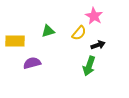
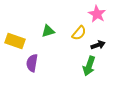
pink star: moved 3 px right, 2 px up
yellow rectangle: rotated 18 degrees clockwise
purple semicircle: rotated 66 degrees counterclockwise
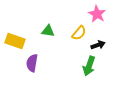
green triangle: rotated 24 degrees clockwise
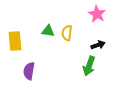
yellow semicircle: moved 12 px left; rotated 147 degrees clockwise
yellow rectangle: rotated 66 degrees clockwise
purple semicircle: moved 3 px left, 8 px down
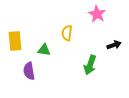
green triangle: moved 4 px left, 19 px down
black arrow: moved 16 px right
green arrow: moved 1 px right, 1 px up
purple semicircle: rotated 18 degrees counterclockwise
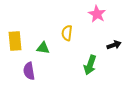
green triangle: moved 1 px left, 2 px up
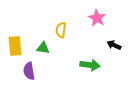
pink star: moved 4 px down
yellow semicircle: moved 6 px left, 3 px up
yellow rectangle: moved 5 px down
black arrow: rotated 136 degrees counterclockwise
green arrow: rotated 102 degrees counterclockwise
